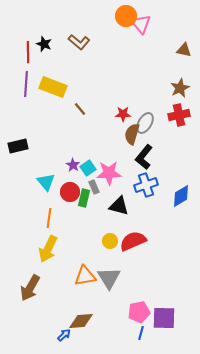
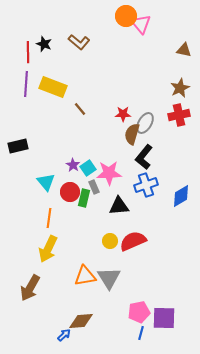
black triangle: rotated 20 degrees counterclockwise
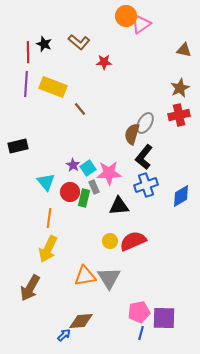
pink triangle: rotated 35 degrees clockwise
red star: moved 19 px left, 52 px up
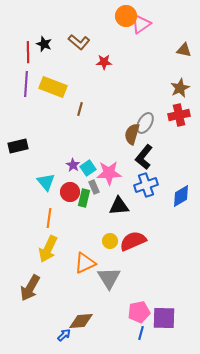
brown line: rotated 56 degrees clockwise
orange triangle: moved 13 px up; rotated 15 degrees counterclockwise
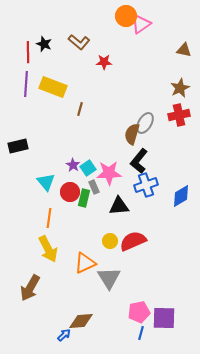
black L-shape: moved 5 px left, 4 px down
yellow arrow: rotated 52 degrees counterclockwise
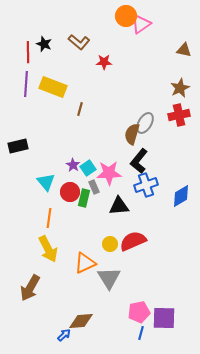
yellow circle: moved 3 px down
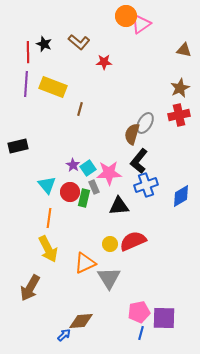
cyan triangle: moved 1 px right, 3 px down
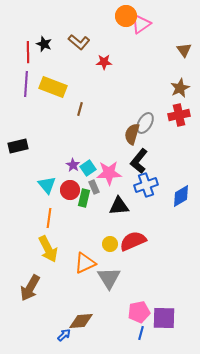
brown triangle: rotated 42 degrees clockwise
red circle: moved 2 px up
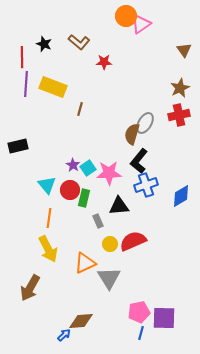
red line: moved 6 px left, 5 px down
gray rectangle: moved 4 px right, 34 px down
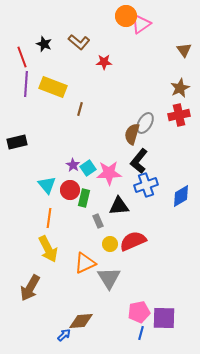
red line: rotated 20 degrees counterclockwise
black rectangle: moved 1 px left, 4 px up
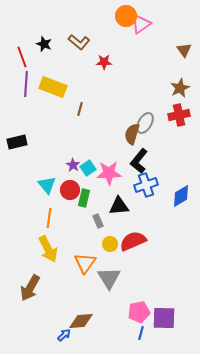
orange triangle: rotated 30 degrees counterclockwise
